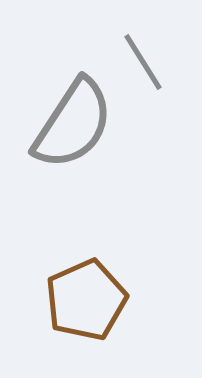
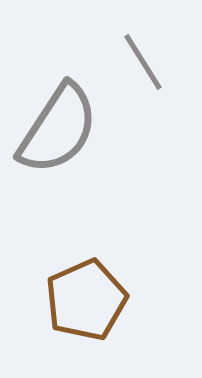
gray semicircle: moved 15 px left, 5 px down
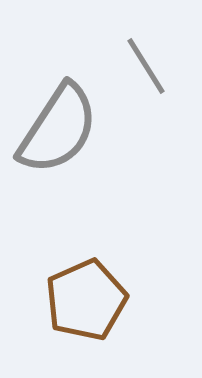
gray line: moved 3 px right, 4 px down
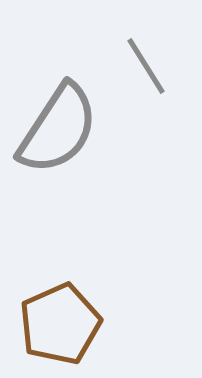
brown pentagon: moved 26 px left, 24 px down
